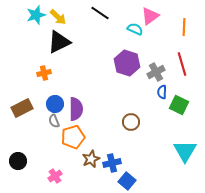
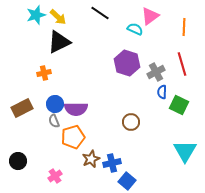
purple semicircle: rotated 90 degrees clockwise
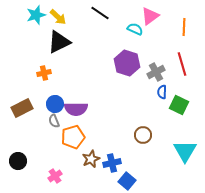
brown circle: moved 12 px right, 13 px down
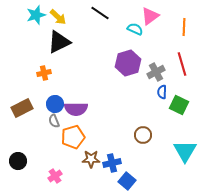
purple hexagon: moved 1 px right; rotated 25 degrees clockwise
brown star: rotated 24 degrees clockwise
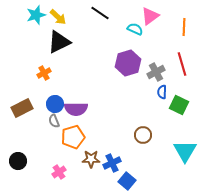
orange cross: rotated 16 degrees counterclockwise
blue cross: rotated 12 degrees counterclockwise
pink cross: moved 4 px right, 4 px up
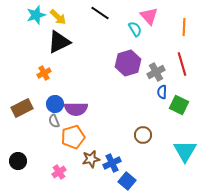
pink triangle: moved 1 px left; rotated 36 degrees counterclockwise
cyan semicircle: rotated 35 degrees clockwise
brown star: rotated 12 degrees counterclockwise
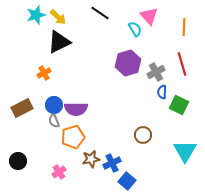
blue circle: moved 1 px left, 1 px down
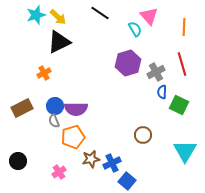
blue circle: moved 1 px right, 1 px down
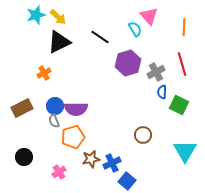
black line: moved 24 px down
black circle: moved 6 px right, 4 px up
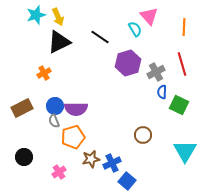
yellow arrow: rotated 24 degrees clockwise
